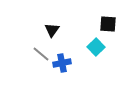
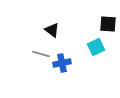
black triangle: rotated 28 degrees counterclockwise
cyan square: rotated 18 degrees clockwise
gray line: rotated 24 degrees counterclockwise
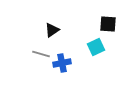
black triangle: rotated 49 degrees clockwise
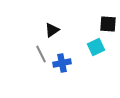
gray line: rotated 48 degrees clockwise
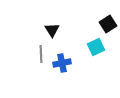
black square: rotated 36 degrees counterclockwise
black triangle: rotated 28 degrees counterclockwise
gray line: rotated 24 degrees clockwise
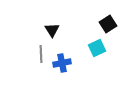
cyan square: moved 1 px right, 1 px down
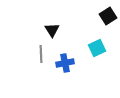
black square: moved 8 px up
blue cross: moved 3 px right
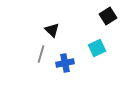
black triangle: rotated 14 degrees counterclockwise
gray line: rotated 18 degrees clockwise
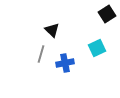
black square: moved 1 px left, 2 px up
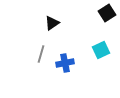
black square: moved 1 px up
black triangle: moved 7 px up; rotated 42 degrees clockwise
cyan square: moved 4 px right, 2 px down
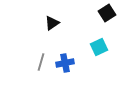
cyan square: moved 2 px left, 3 px up
gray line: moved 8 px down
